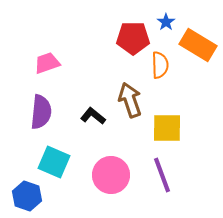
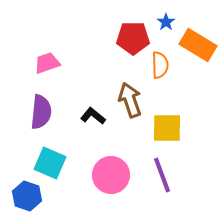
cyan square: moved 4 px left, 1 px down
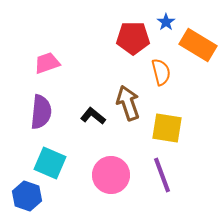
orange semicircle: moved 1 px right, 7 px down; rotated 12 degrees counterclockwise
brown arrow: moved 2 px left, 3 px down
yellow square: rotated 8 degrees clockwise
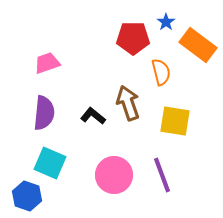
orange rectangle: rotated 6 degrees clockwise
purple semicircle: moved 3 px right, 1 px down
yellow square: moved 8 px right, 7 px up
pink circle: moved 3 px right
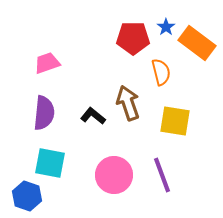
blue star: moved 5 px down
orange rectangle: moved 1 px left, 2 px up
cyan square: rotated 12 degrees counterclockwise
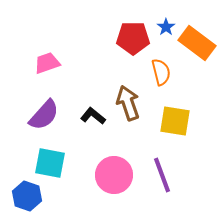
purple semicircle: moved 2 px down; rotated 36 degrees clockwise
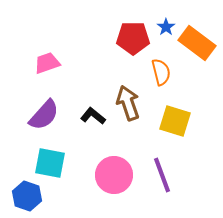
yellow square: rotated 8 degrees clockwise
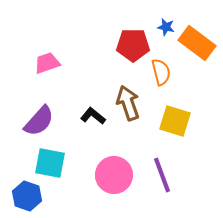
blue star: rotated 24 degrees counterclockwise
red pentagon: moved 7 px down
purple semicircle: moved 5 px left, 6 px down
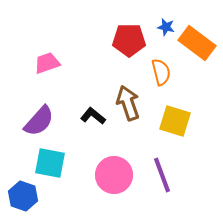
red pentagon: moved 4 px left, 5 px up
blue hexagon: moved 4 px left
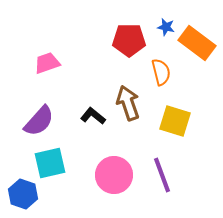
cyan square: rotated 24 degrees counterclockwise
blue hexagon: moved 2 px up
